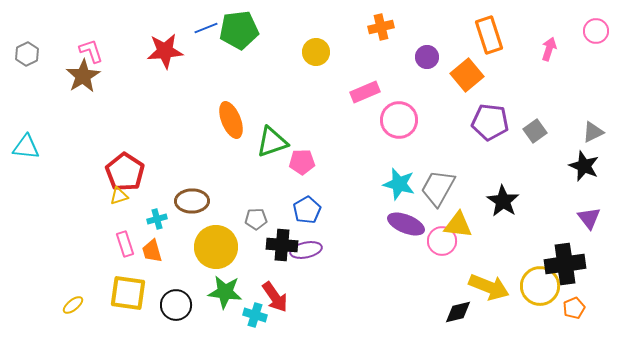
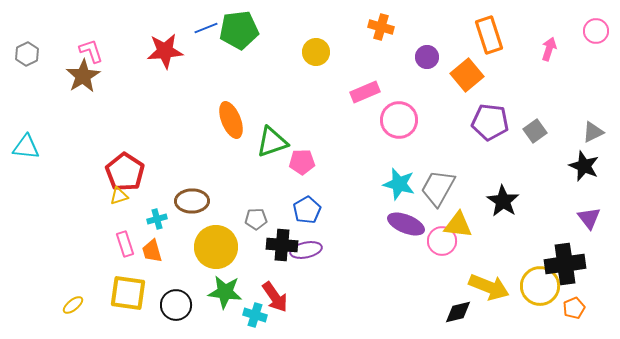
orange cross at (381, 27): rotated 30 degrees clockwise
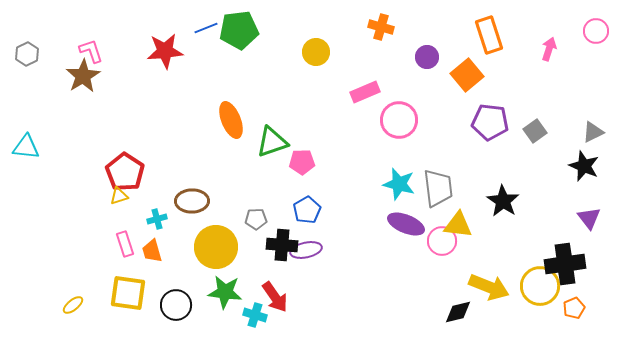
gray trapezoid at (438, 188): rotated 144 degrees clockwise
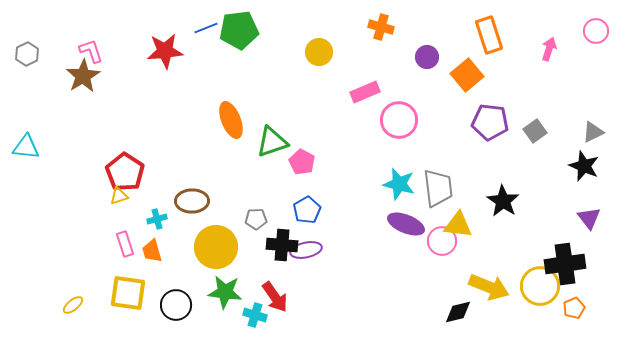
yellow circle at (316, 52): moved 3 px right
pink pentagon at (302, 162): rotated 30 degrees clockwise
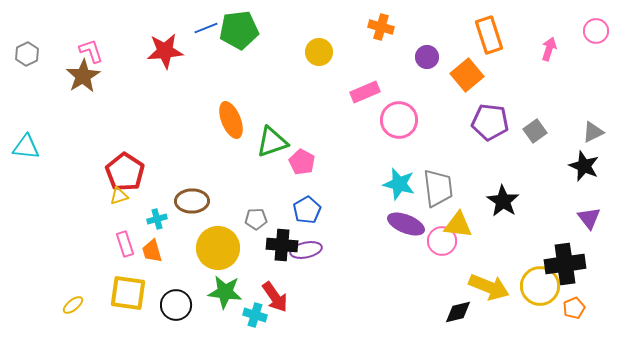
yellow circle at (216, 247): moved 2 px right, 1 px down
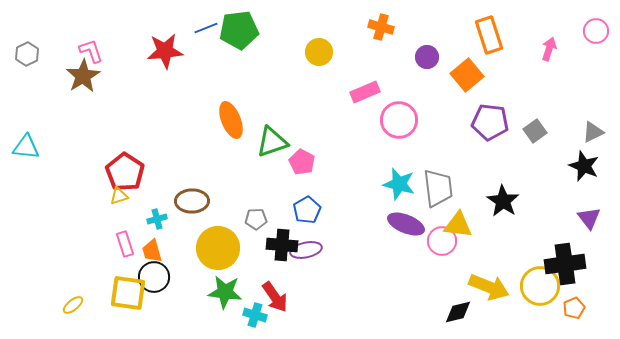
black circle at (176, 305): moved 22 px left, 28 px up
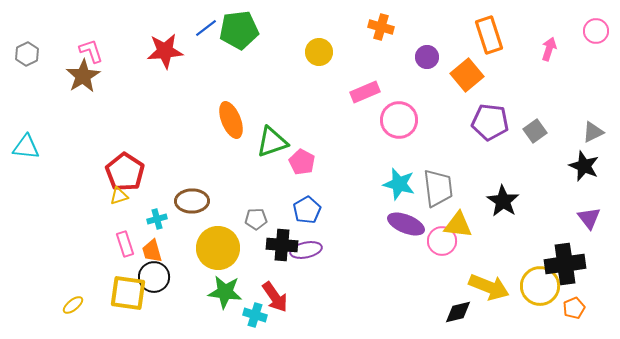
blue line at (206, 28): rotated 15 degrees counterclockwise
